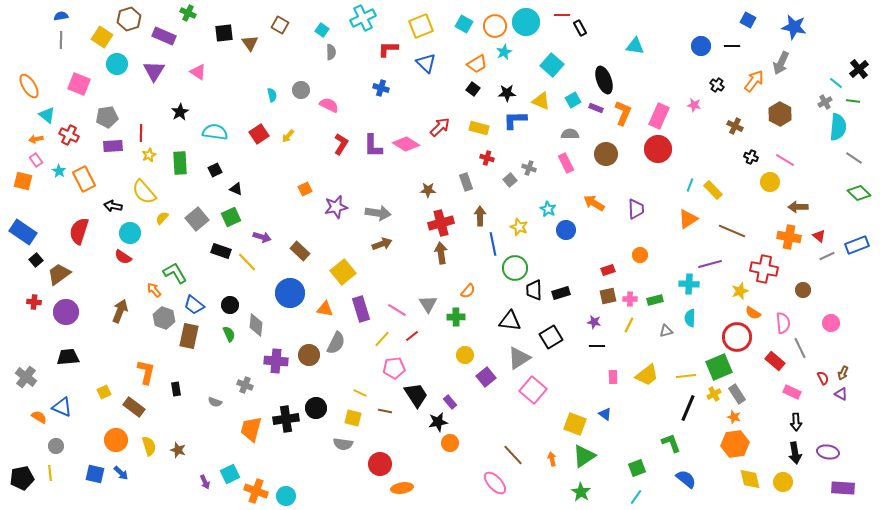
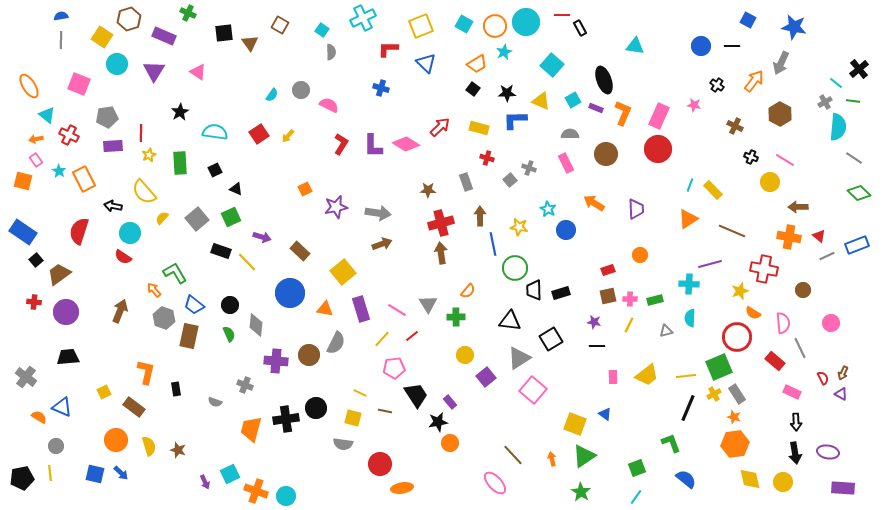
cyan semicircle at (272, 95): rotated 48 degrees clockwise
yellow star at (519, 227): rotated 12 degrees counterclockwise
black square at (551, 337): moved 2 px down
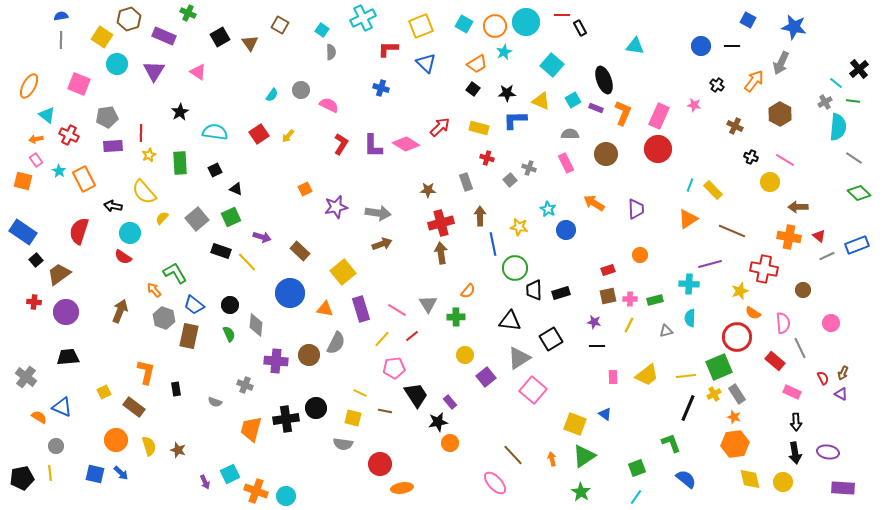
black square at (224, 33): moved 4 px left, 4 px down; rotated 24 degrees counterclockwise
orange ellipse at (29, 86): rotated 60 degrees clockwise
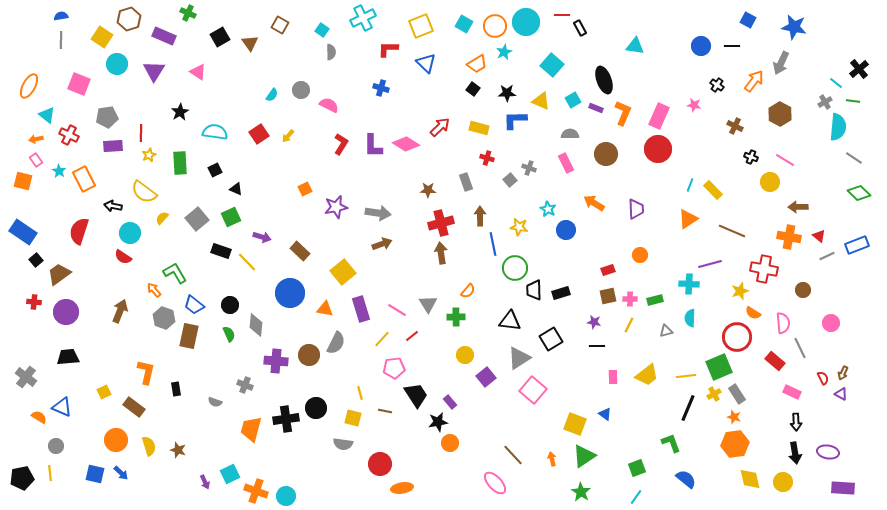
yellow semicircle at (144, 192): rotated 12 degrees counterclockwise
yellow line at (360, 393): rotated 48 degrees clockwise
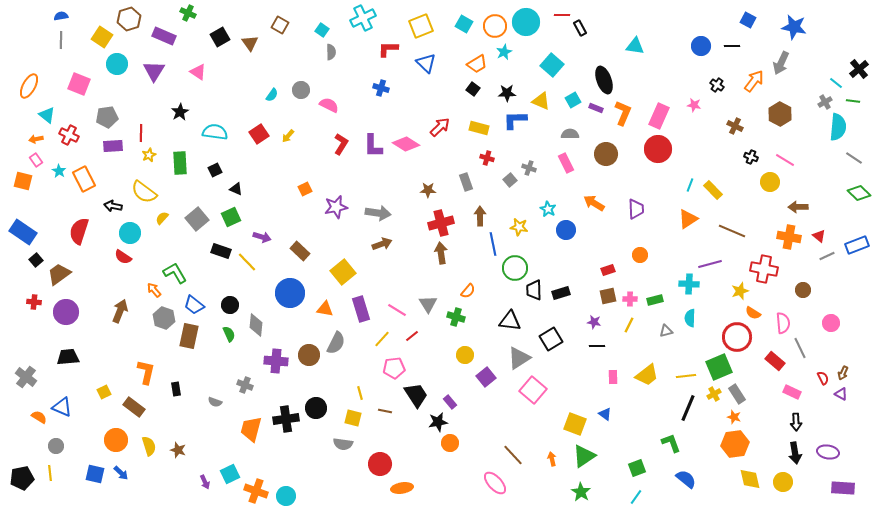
green cross at (456, 317): rotated 18 degrees clockwise
